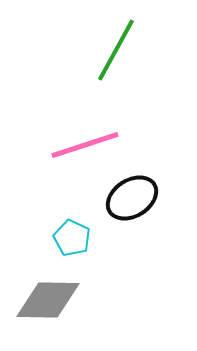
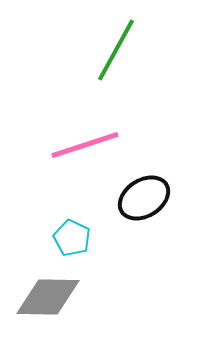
black ellipse: moved 12 px right
gray diamond: moved 3 px up
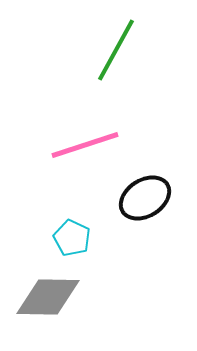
black ellipse: moved 1 px right
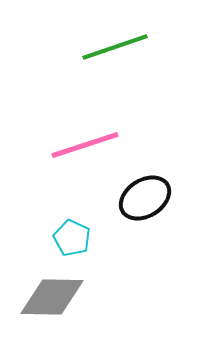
green line: moved 1 px left, 3 px up; rotated 42 degrees clockwise
gray diamond: moved 4 px right
